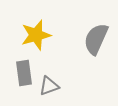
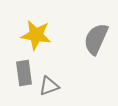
yellow star: rotated 24 degrees clockwise
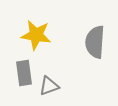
gray semicircle: moved 1 px left, 3 px down; rotated 20 degrees counterclockwise
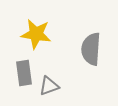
yellow star: moved 1 px up
gray semicircle: moved 4 px left, 7 px down
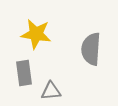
gray triangle: moved 2 px right, 5 px down; rotated 15 degrees clockwise
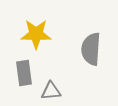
yellow star: rotated 8 degrees counterclockwise
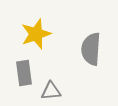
yellow star: rotated 20 degrees counterclockwise
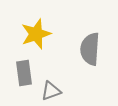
gray semicircle: moved 1 px left
gray triangle: rotated 15 degrees counterclockwise
